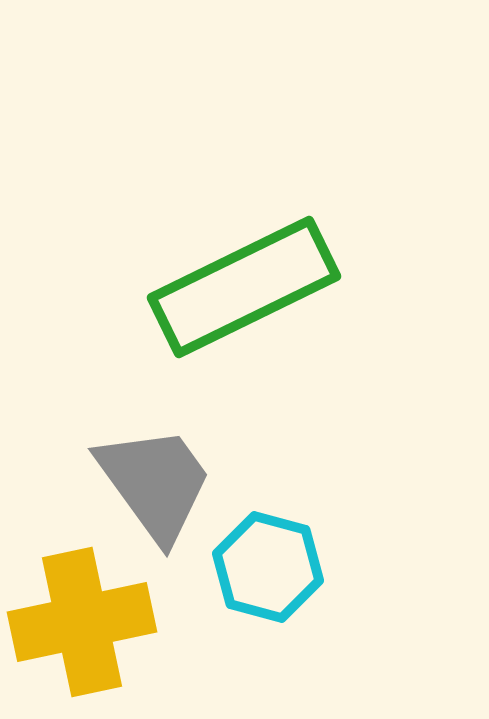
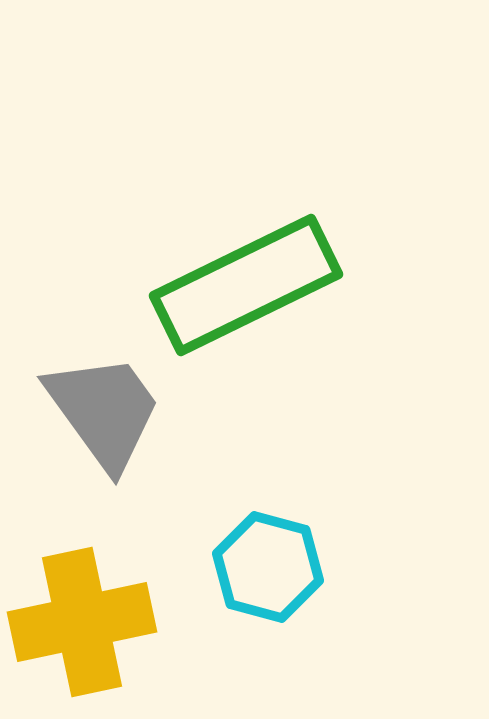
green rectangle: moved 2 px right, 2 px up
gray trapezoid: moved 51 px left, 72 px up
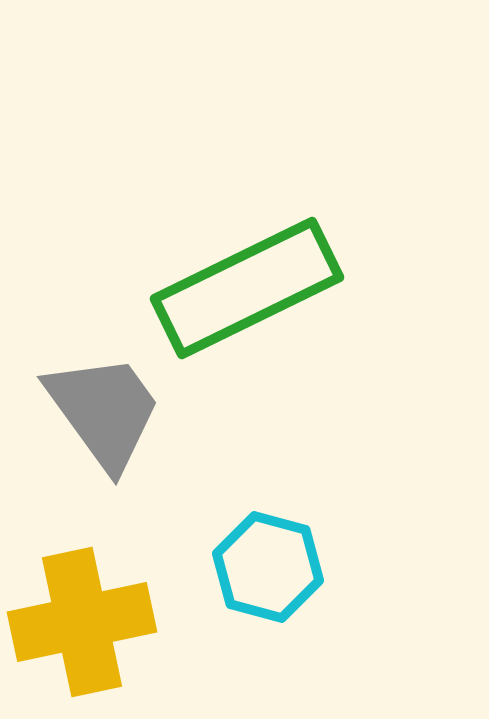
green rectangle: moved 1 px right, 3 px down
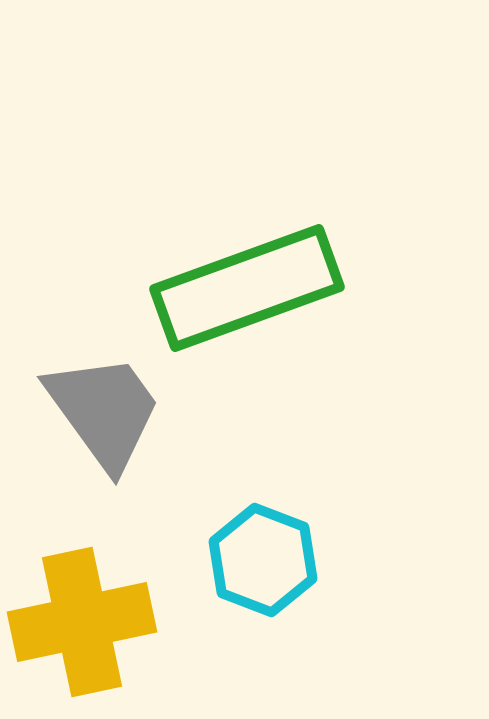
green rectangle: rotated 6 degrees clockwise
cyan hexagon: moved 5 px left, 7 px up; rotated 6 degrees clockwise
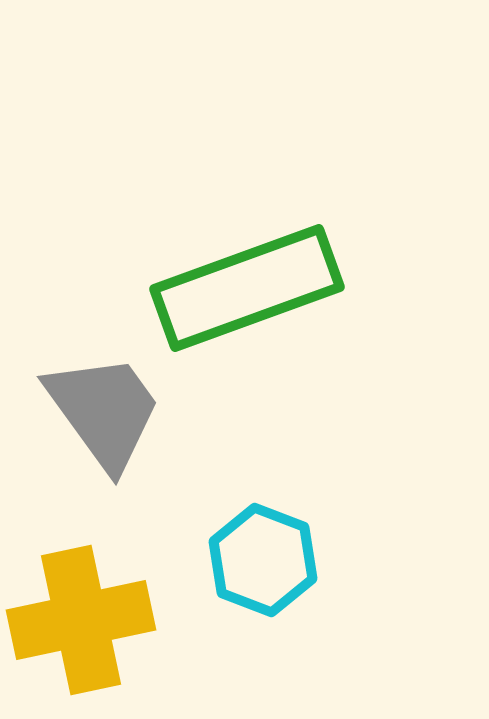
yellow cross: moved 1 px left, 2 px up
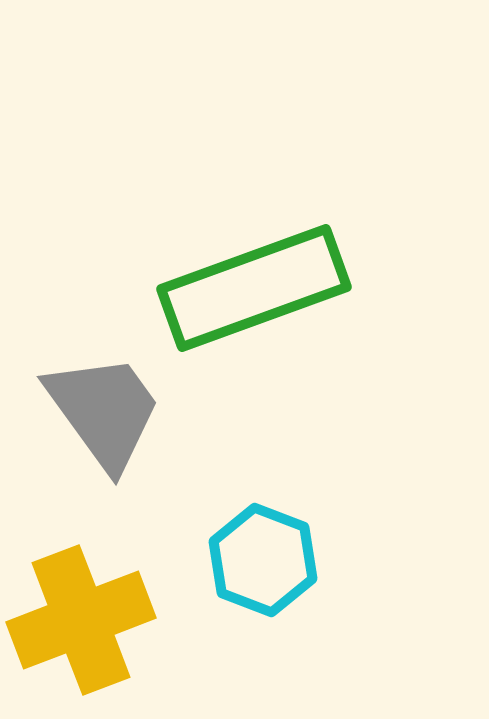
green rectangle: moved 7 px right
yellow cross: rotated 9 degrees counterclockwise
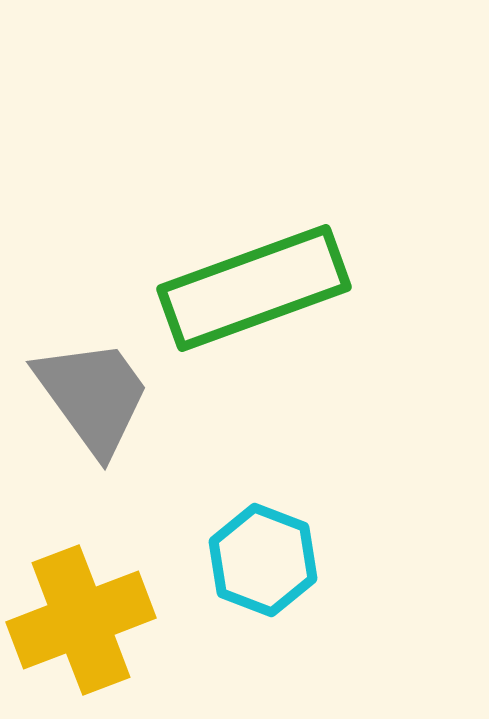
gray trapezoid: moved 11 px left, 15 px up
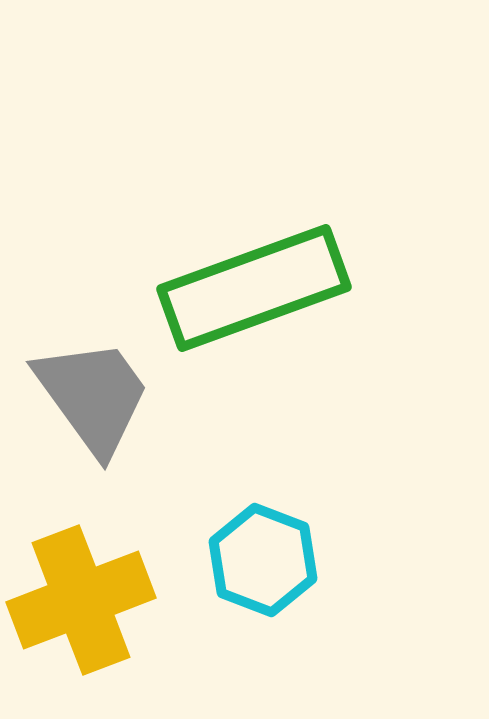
yellow cross: moved 20 px up
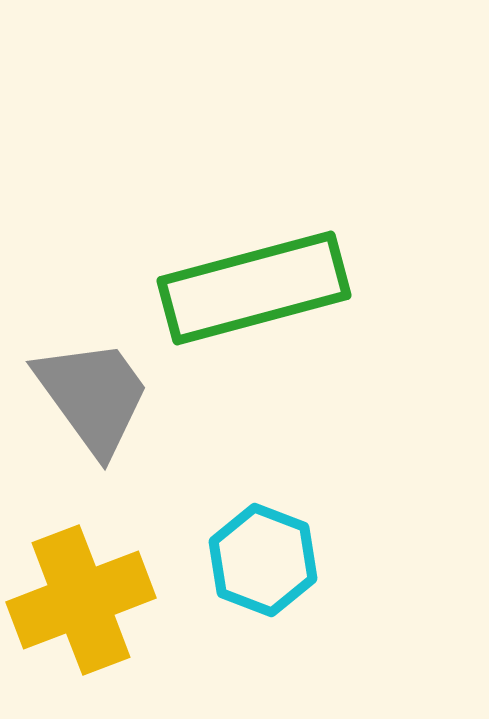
green rectangle: rotated 5 degrees clockwise
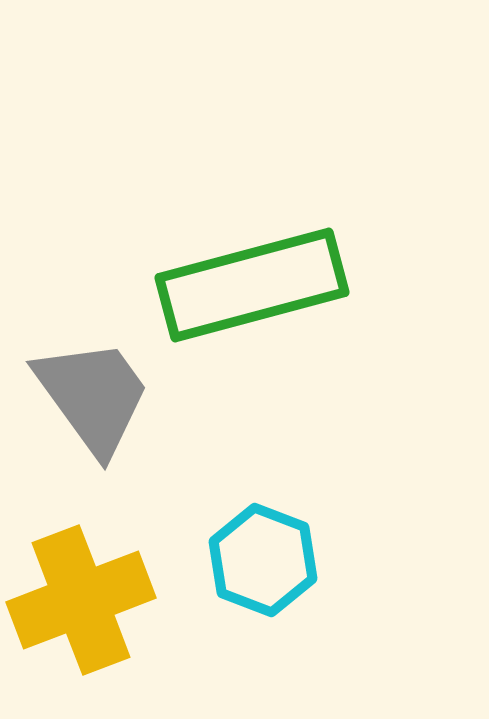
green rectangle: moved 2 px left, 3 px up
